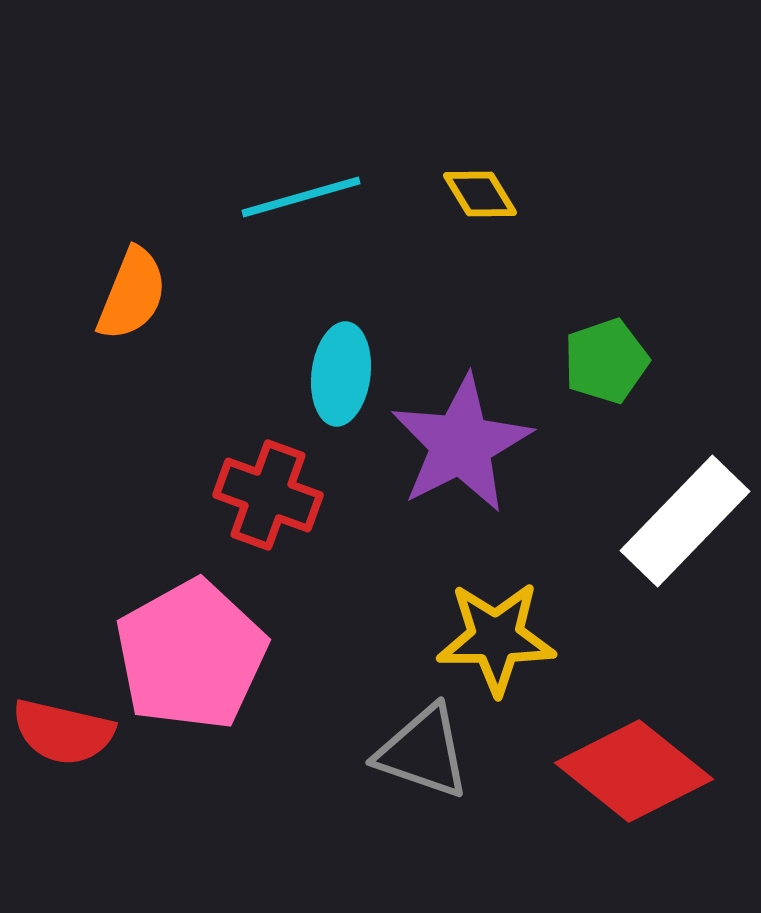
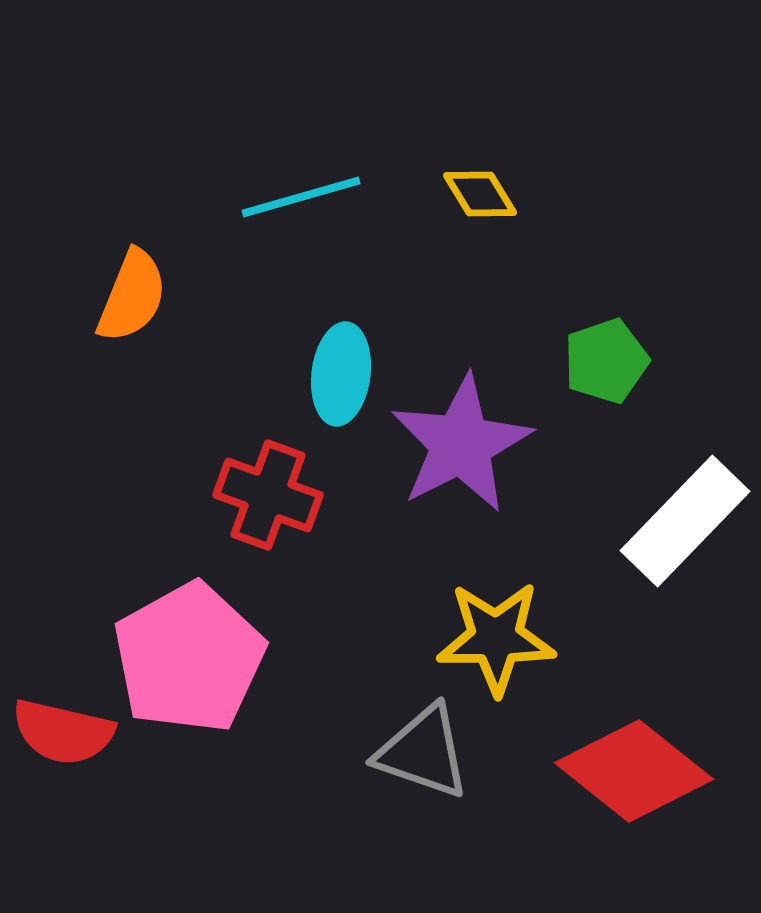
orange semicircle: moved 2 px down
pink pentagon: moved 2 px left, 3 px down
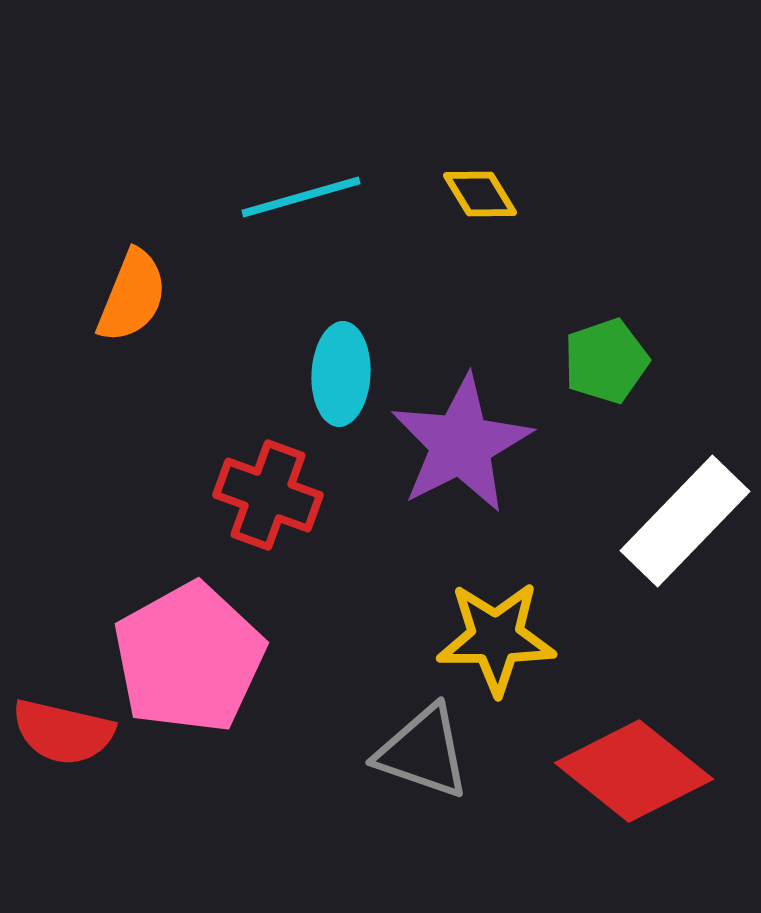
cyan ellipse: rotated 4 degrees counterclockwise
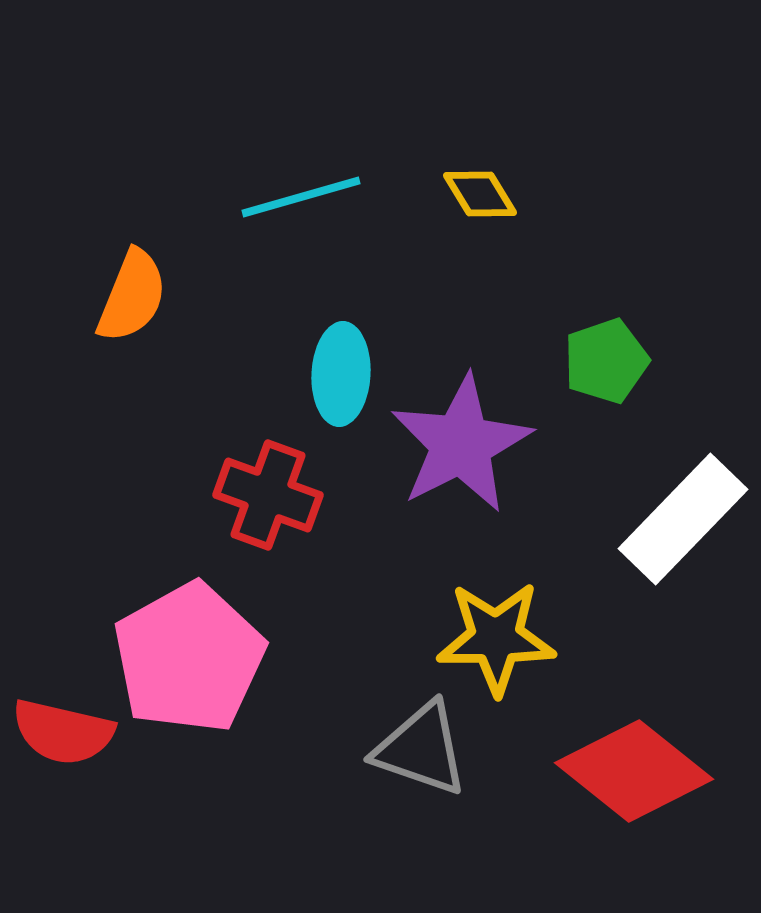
white rectangle: moved 2 px left, 2 px up
gray triangle: moved 2 px left, 3 px up
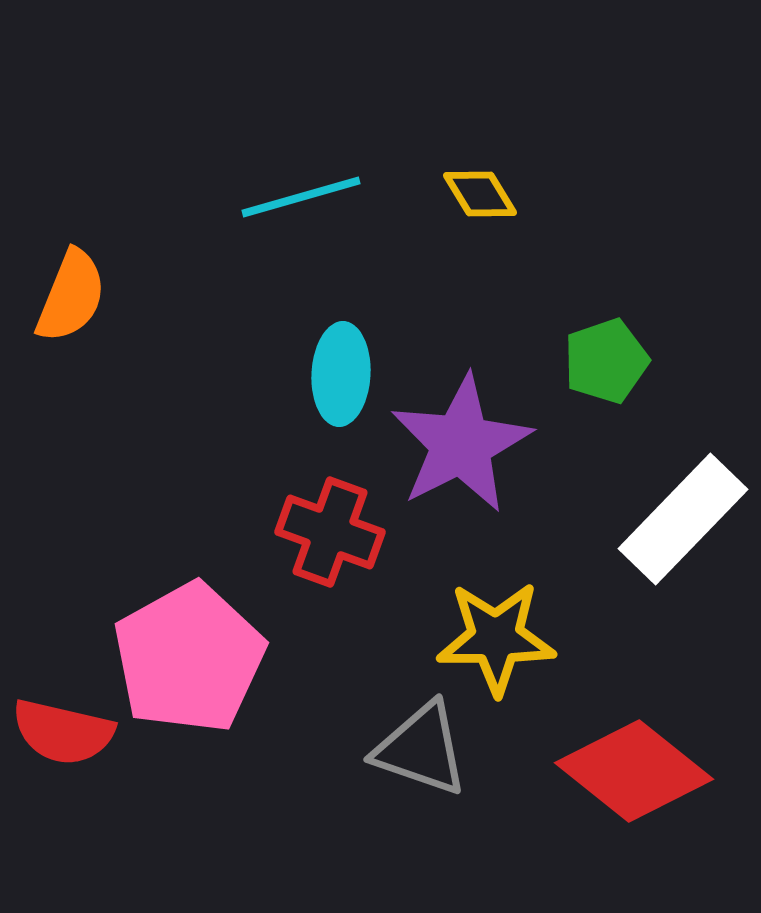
orange semicircle: moved 61 px left
red cross: moved 62 px right, 37 px down
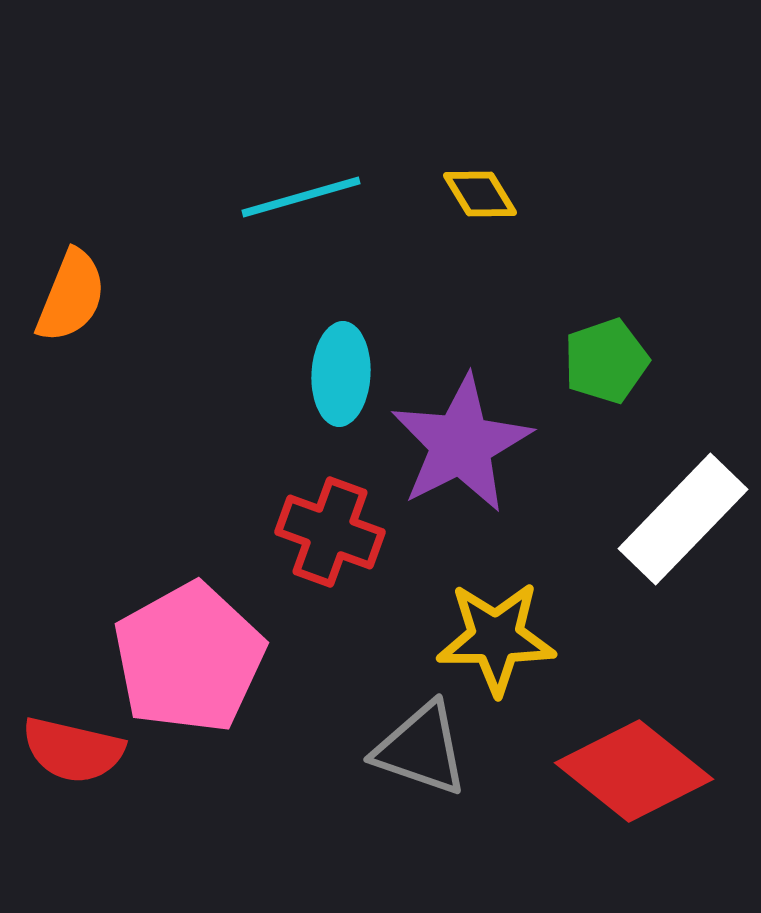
red semicircle: moved 10 px right, 18 px down
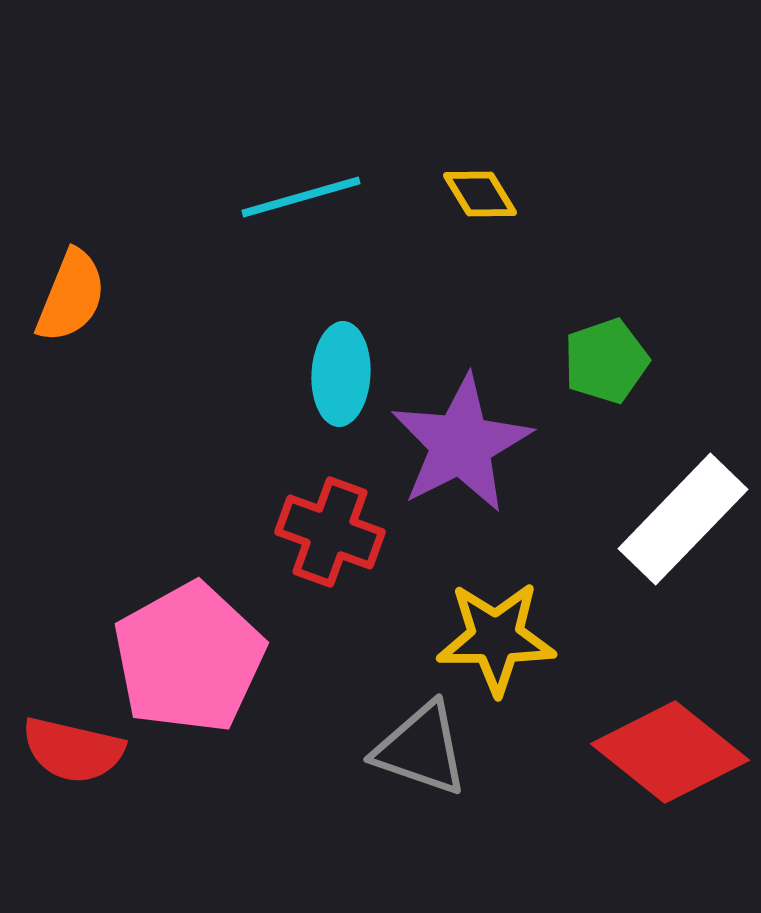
red diamond: moved 36 px right, 19 px up
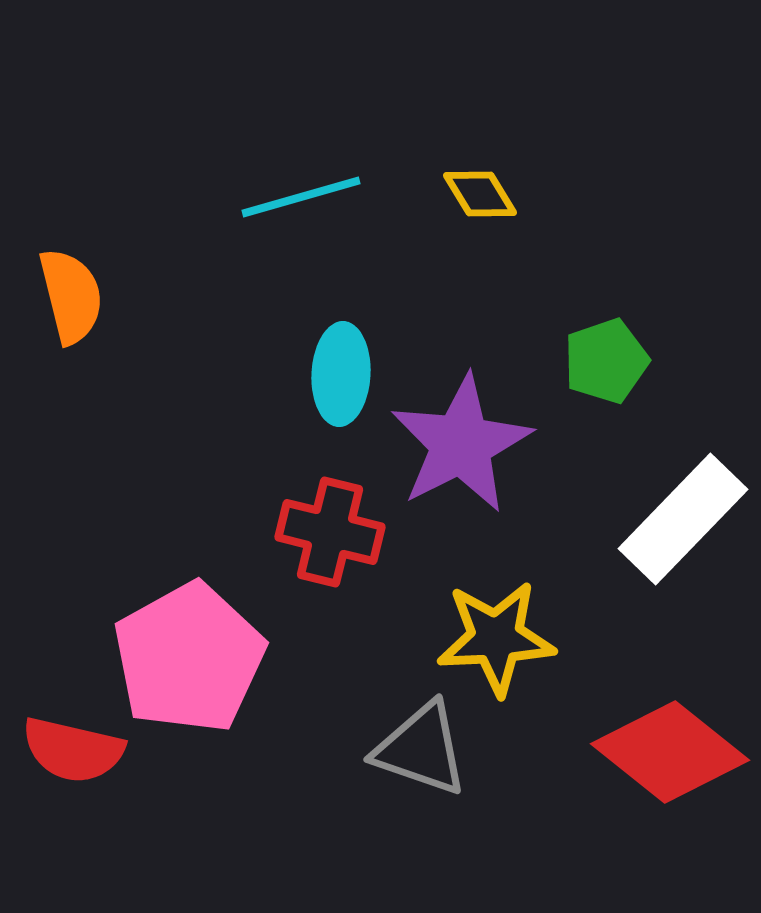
orange semicircle: rotated 36 degrees counterclockwise
red cross: rotated 6 degrees counterclockwise
yellow star: rotated 3 degrees counterclockwise
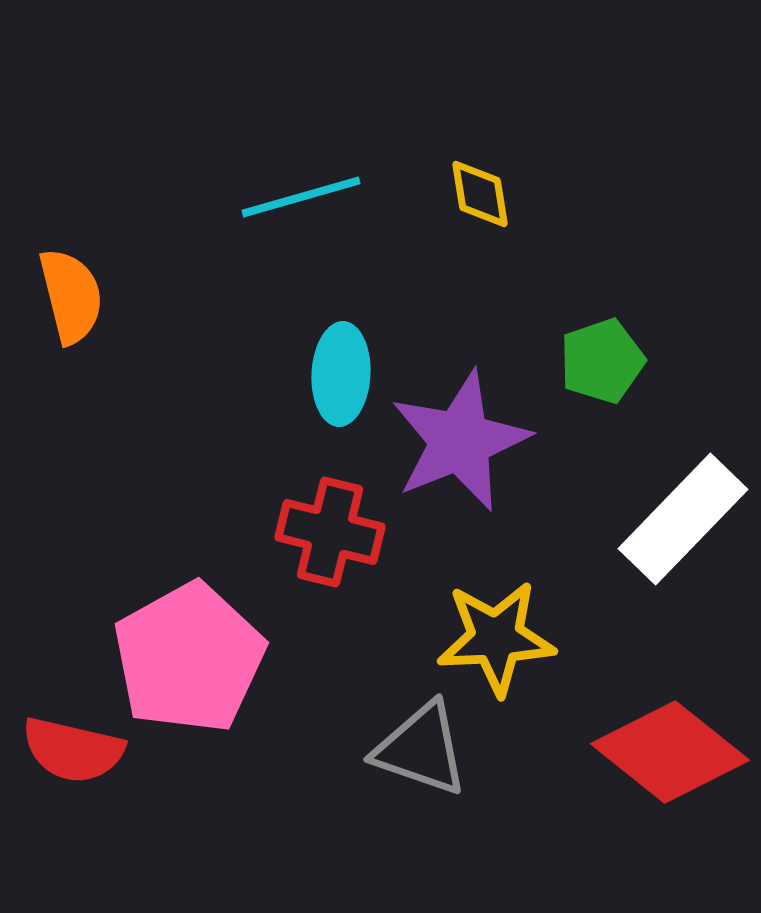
yellow diamond: rotated 22 degrees clockwise
green pentagon: moved 4 px left
purple star: moved 1 px left, 3 px up; rotated 5 degrees clockwise
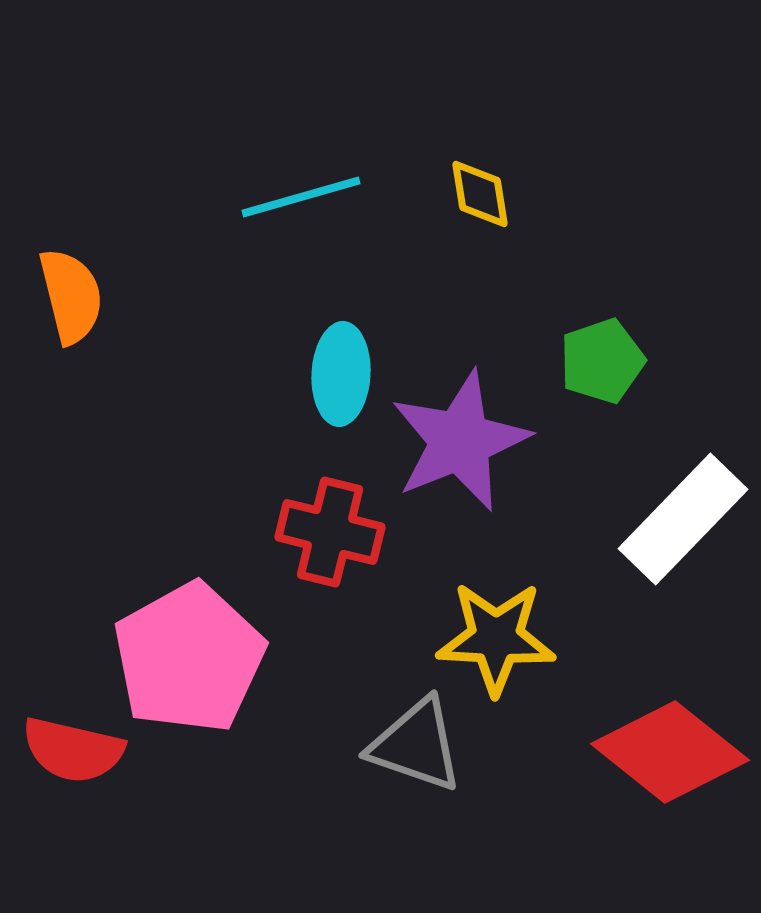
yellow star: rotated 6 degrees clockwise
gray triangle: moved 5 px left, 4 px up
